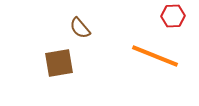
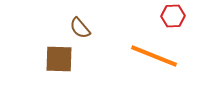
orange line: moved 1 px left
brown square: moved 4 px up; rotated 12 degrees clockwise
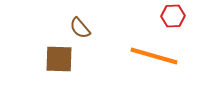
orange line: rotated 6 degrees counterclockwise
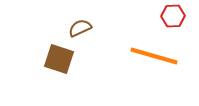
brown semicircle: rotated 105 degrees clockwise
brown square: rotated 16 degrees clockwise
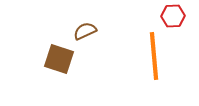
brown semicircle: moved 5 px right, 3 px down
orange line: rotated 69 degrees clockwise
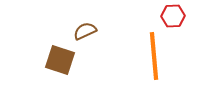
brown square: moved 1 px right, 1 px down
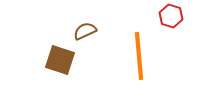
red hexagon: moved 2 px left; rotated 20 degrees clockwise
orange line: moved 15 px left
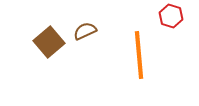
orange line: moved 1 px up
brown square: moved 11 px left, 18 px up; rotated 32 degrees clockwise
